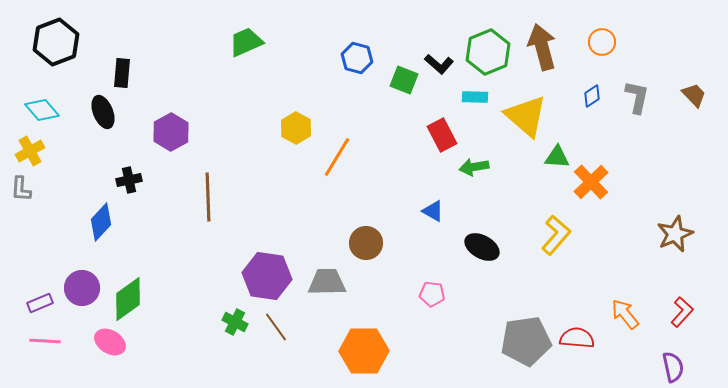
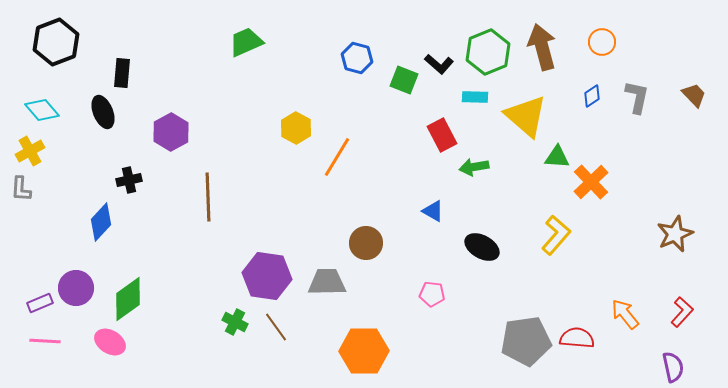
purple circle at (82, 288): moved 6 px left
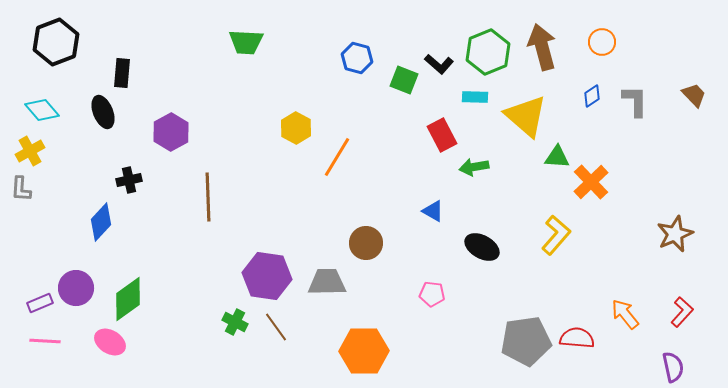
green trapezoid at (246, 42): rotated 153 degrees counterclockwise
gray L-shape at (637, 97): moved 2 px left, 4 px down; rotated 12 degrees counterclockwise
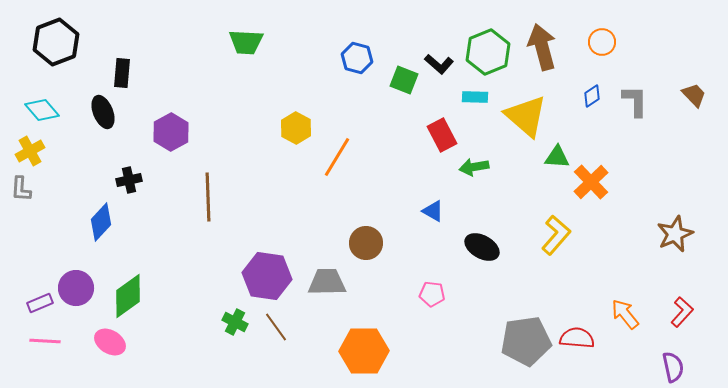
green diamond at (128, 299): moved 3 px up
